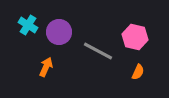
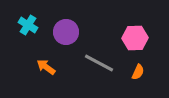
purple circle: moved 7 px right
pink hexagon: moved 1 px down; rotated 15 degrees counterclockwise
gray line: moved 1 px right, 12 px down
orange arrow: rotated 78 degrees counterclockwise
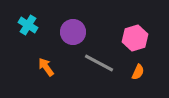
purple circle: moved 7 px right
pink hexagon: rotated 15 degrees counterclockwise
orange arrow: rotated 18 degrees clockwise
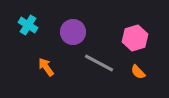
orange semicircle: rotated 112 degrees clockwise
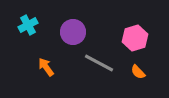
cyan cross: rotated 30 degrees clockwise
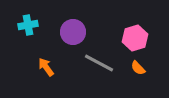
cyan cross: rotated 18 degrees clockwise
orange semicircle: moved 4 px up
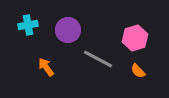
purple circle: moved 5 px left, 2 px up
gray line: moved 1 px left, 4 px up
orange semicircle: moved 3 px down
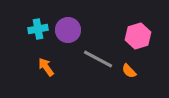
cyan cross: moved 10 px right, 4 px down
pink hexagon: moved 3 px right, 2 px up
orange semicircle: moved 9 px left
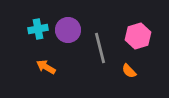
gray line: moved 2 px right, 11 px up; rotated 48 degrees clockwise
orange arrow: rotated 24 degrees counterclockwise
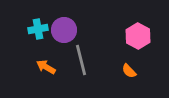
purple circle: moved 4 px left
pink hexagon: rotated 15 degrees counterclockwise
gray line: moved 19 px left, 12 px down
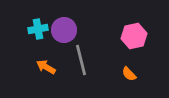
pink hexagon: moved 4 px left; rotated 20 degrees clockwise
orange semicircle: moved 3 px down
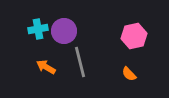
purple circle: moved 1 px down
gray line: moved 1 px left, 2 px down
